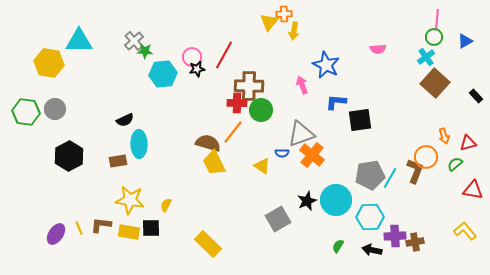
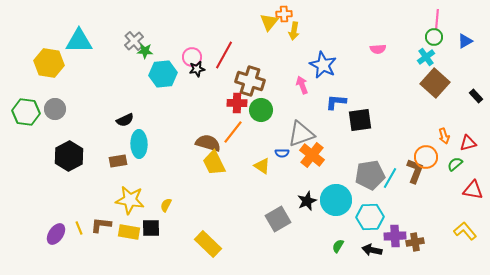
blue star at (326, 65): moved 3 px left
brown cross at (249, 86): moved 1 px right, 5 px up; rotated 16 degrees clockwise
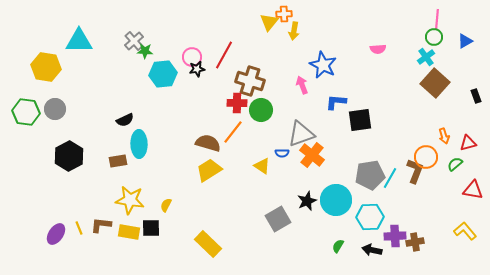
yellow hexagon at (49, 63): moved 3 px left, 4 px down
black rectangle at (476, 96): rotated 24 degrees clockwise
yellow trapezoid at (214, 163): moved 5 px left, 7 px down; rotated 84 degrees clockwise
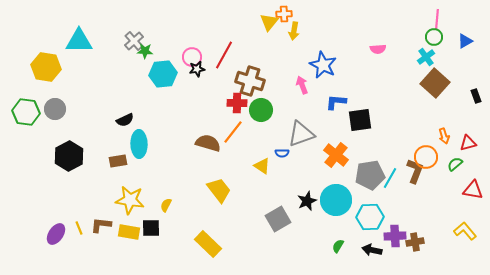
orange cross at (312, 155): moved 24 px right
yellow trapezoid at (209, 170): moved 10 px right, 20 px down; rotated 84 degrees clockwise
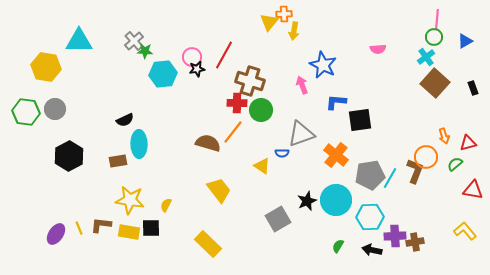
black rectangle at (476, 96): moved 3 px left, 8 px up
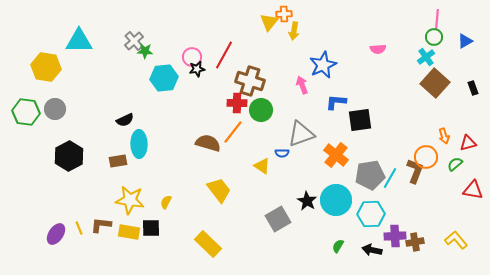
blue star at (323, 65): rotated 20 degrees clockwise
cyan hexagon at (163, 74): moved 1 px right, 4 px down
black star at (307, 201): rotated 18 degrees counterclockwise
yellow semicircle at (166, 205): moved 3 px up
cyan hexagon at (370, 217): moved 1 px right, 3 px up
yellow L-shape at (465, 231): moved 9 px left, 9 px down
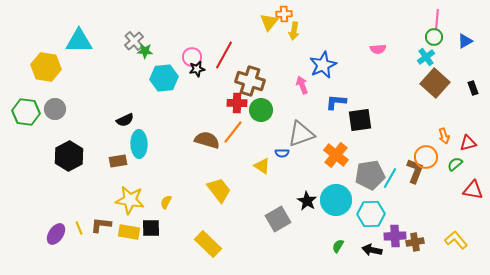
brown semicircle at (208, 143): moved 1 px left, 3 px up
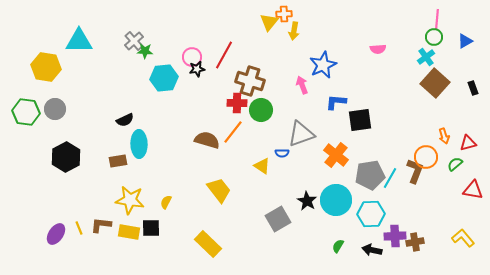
black hexagon at (69, 156): moved 3 px left, 1 px down
yellow L-shape at (456, 240): moved 7 px right, 2 px up
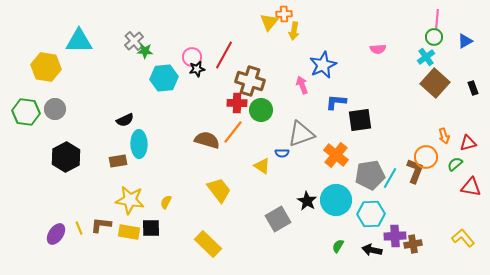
red triangle at (473, 190): moved 2 px left, 3 px up
brown cross at (415, 242): moved 2 px left, 2 px down
